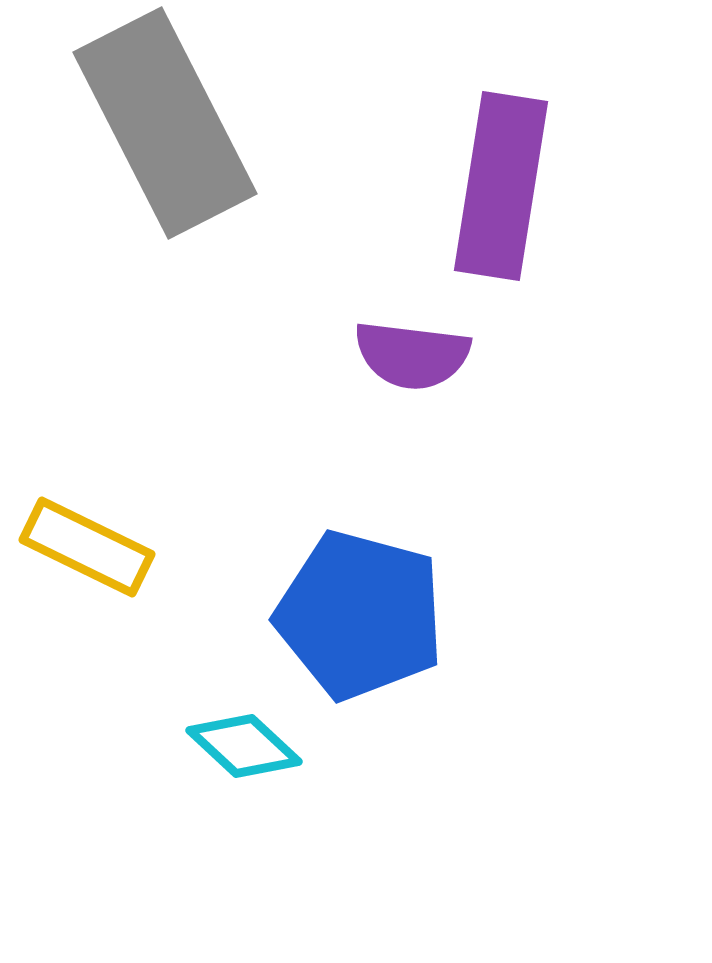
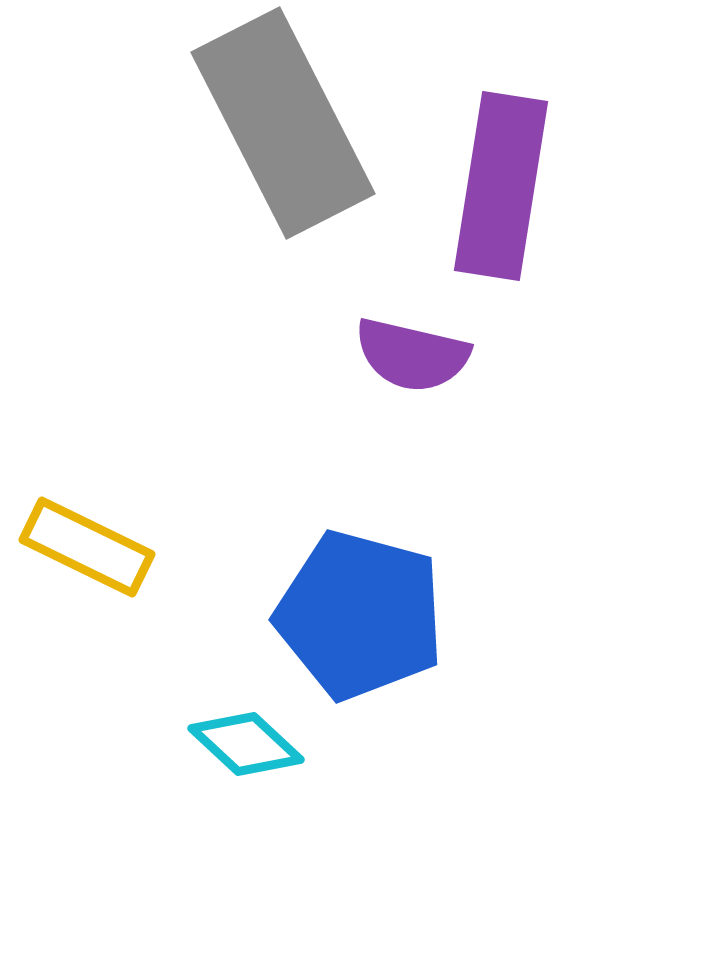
gray rectangle: moved 118 px right
purple semicircle: rotated 6 degrees clockwise
cyan diamond: moved 2 px right, 2 px up
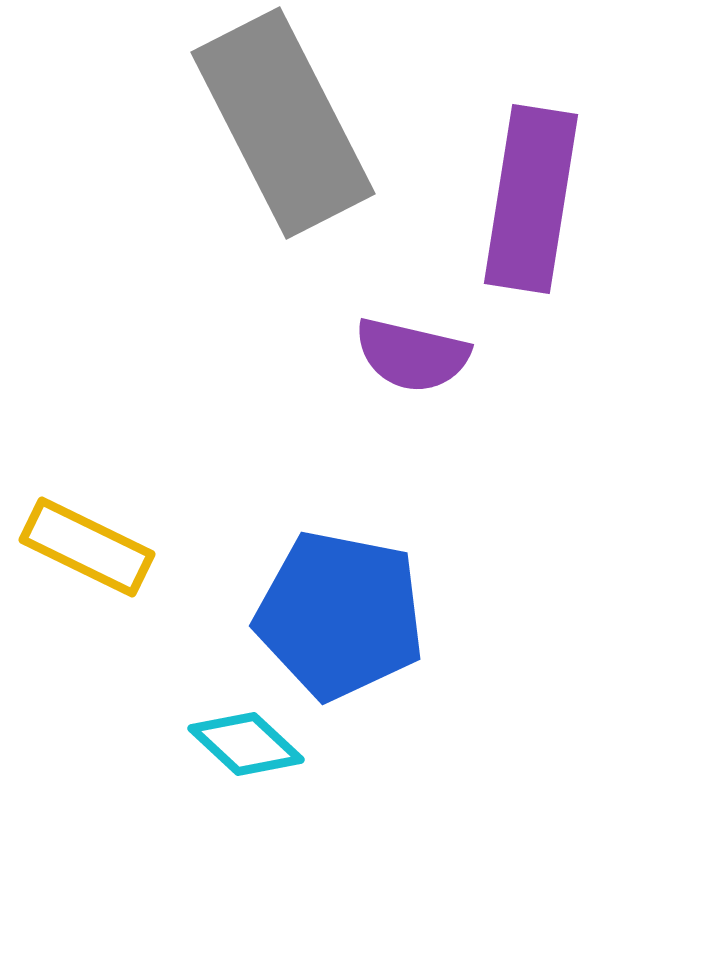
purple rectangle: moved 30 px right, 13 px down
blue pentagon: moved 20 px left; rotated 4 degrees counterclockwise
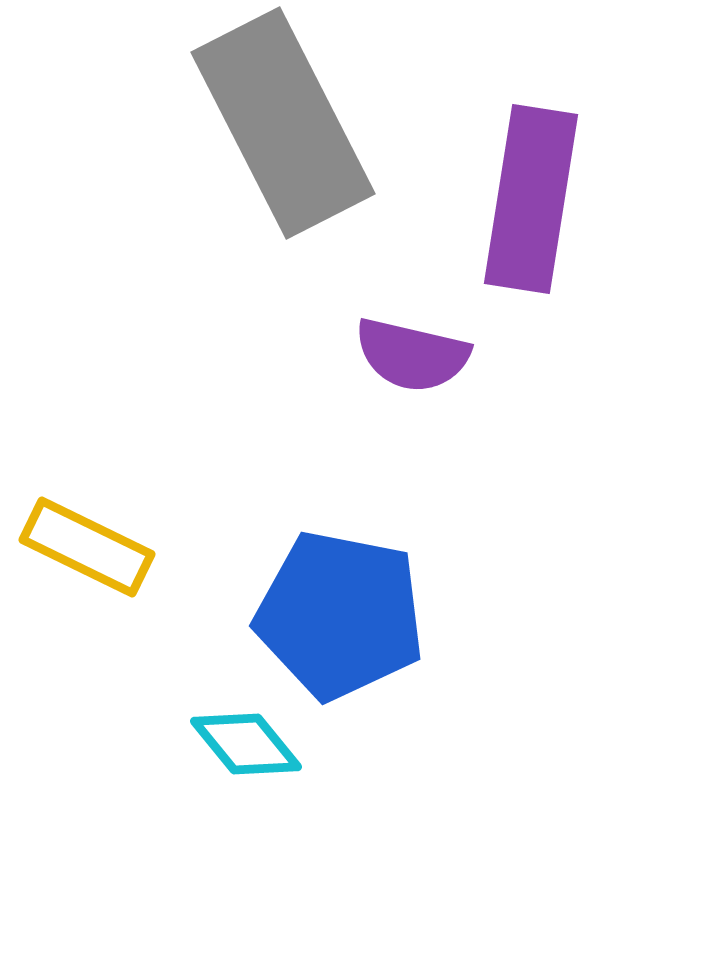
cyan diamond: rotated 8 degrees clockwise
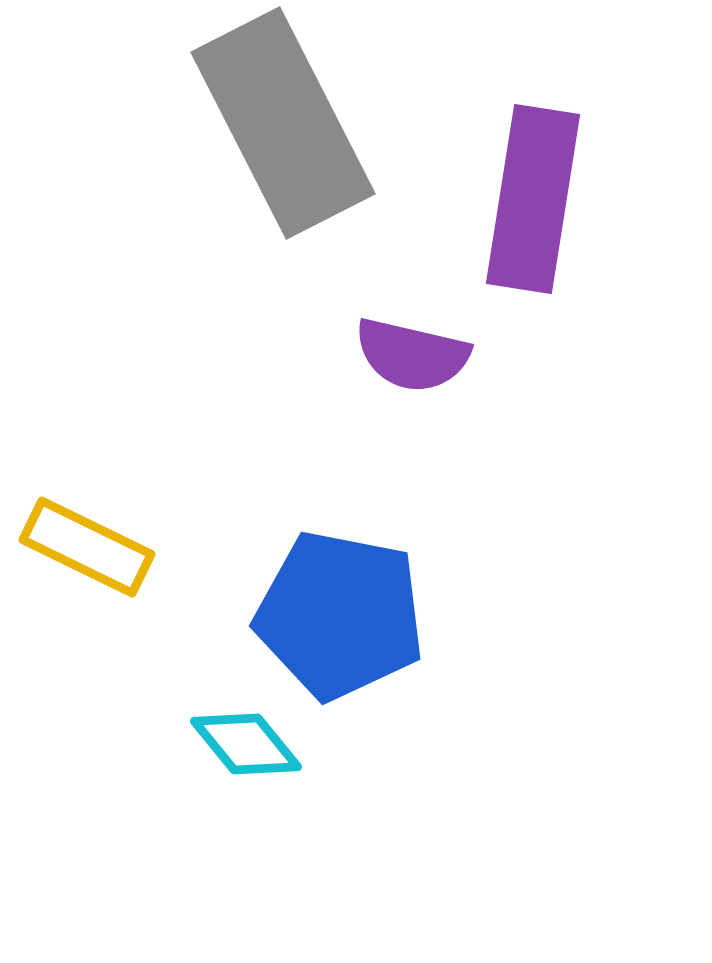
purple rectangle: moved 2 px right
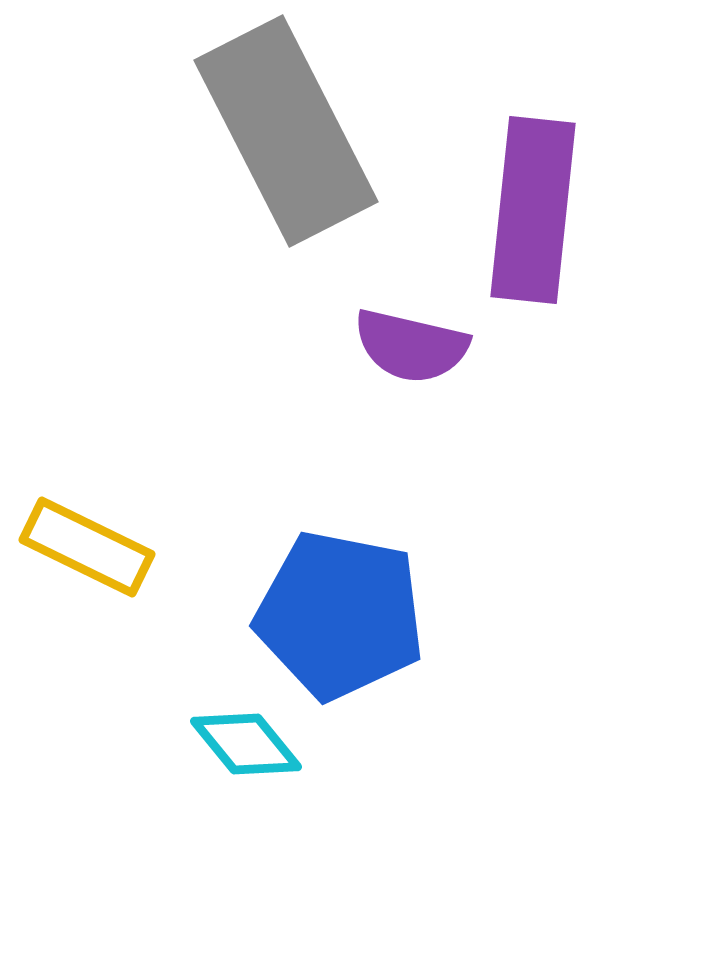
gray rectangle: moved 3 px right, 8 px down
purple rectangle: moved 11 px down; rotated 3 degrees counterclockwise
purple semicircle: moved 1 px left, 9 px up
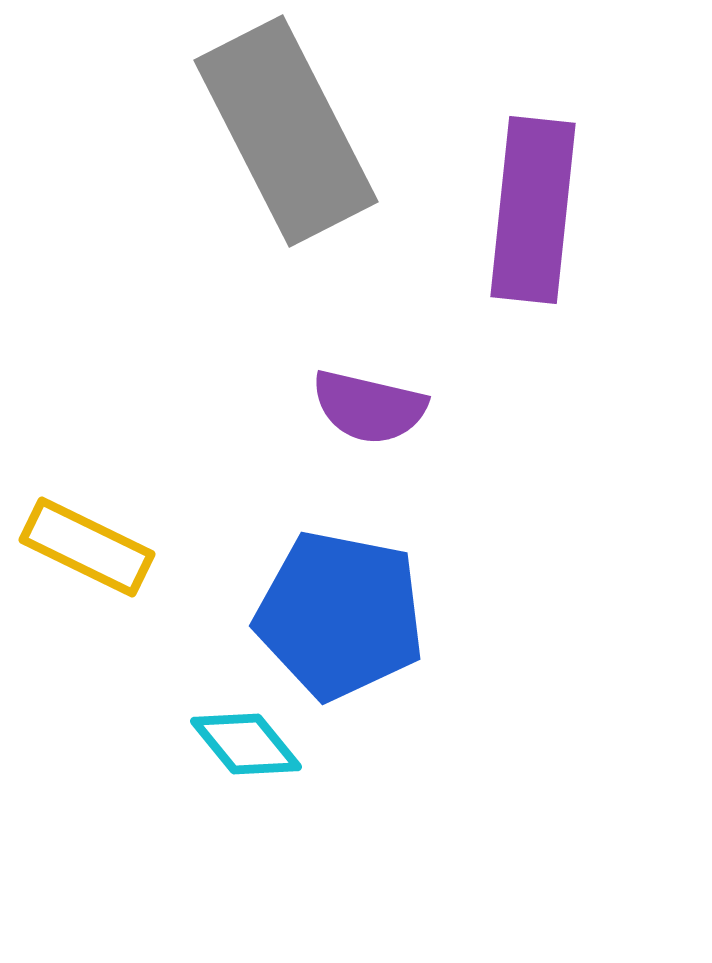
purple semicircle: moved 42 px left, 61 px down
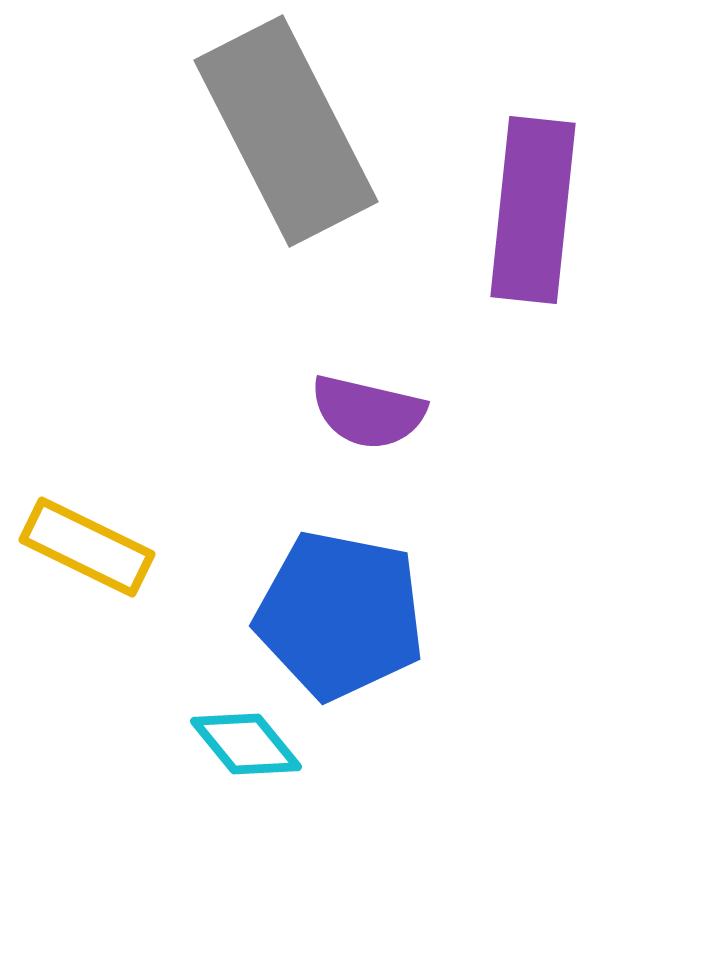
purple semicircle: moved 1 px left, 5 px down
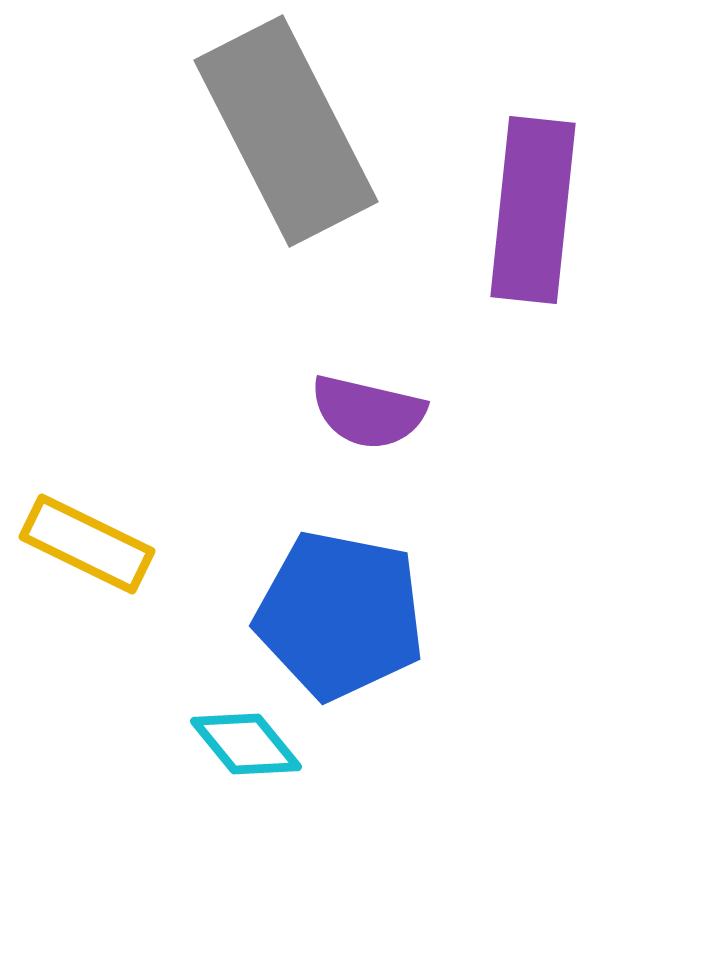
yellow rectangle: moved 3 px up
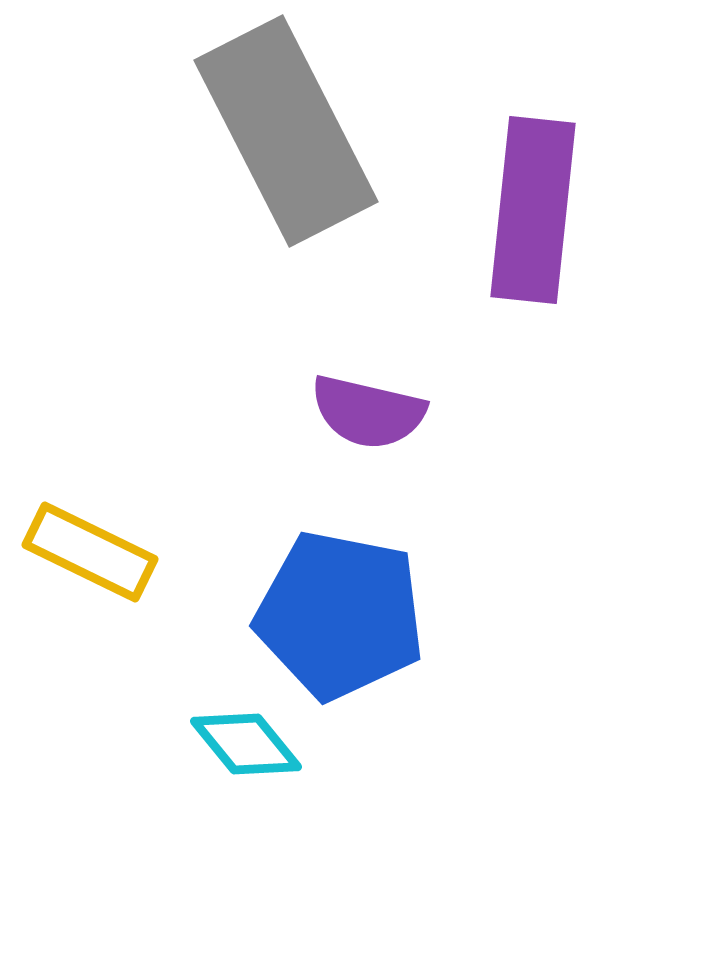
yellow rectangle: moved 3 px right, 8 px down
